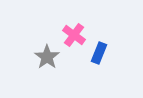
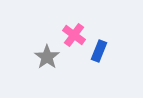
blue rectangle: moved 2 px up
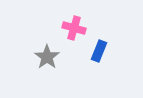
pink cross: moved 7 px up; rotated 20 degrees counterclockwise
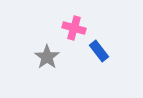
blue rectangle: rotated 60 degrees counterclockwise
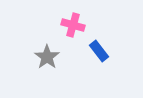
pink cross: moved 1 px left, 3 px up
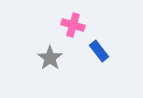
gray star: moved 3 px right, 1 px down
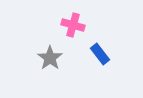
blue rectangle: moved 1 px right, 3 px down
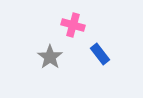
gray star: moved 1 px up
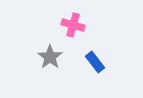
blue rectangle: moved 5 px left, 8 px down
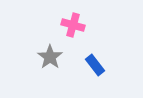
blue rectangle: moved 3 px down
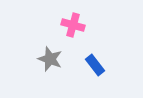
gray star: moved 2 px down; rotated 15 degrees counterclockwise
